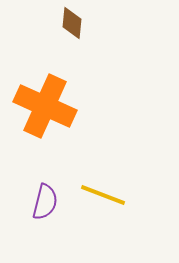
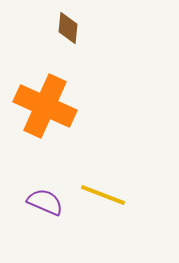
brown diamond: moved 4 px left, 5 px down
purple semicircle: rotated 81 degrees counterclockwise
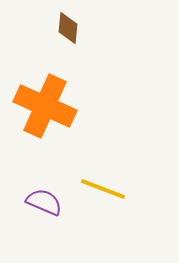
yellow line: moved 6 px up
purple semicircle: moved 1 px left
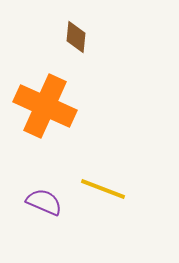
brown diamond: moved 8 px right, 9 px down
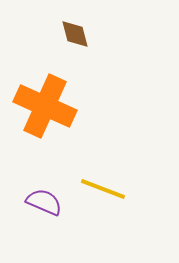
brown diamond: moved 1 px left, 3 px up; rotated 20 degrees counterclockwise
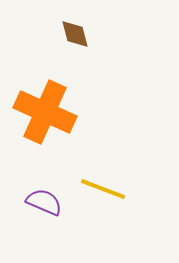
orange cross: moved 6 px down
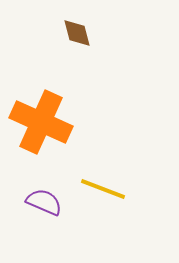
brown diamond: moved 2 px right, 1 px up
orange cross: moved 4 px left, 10 px down
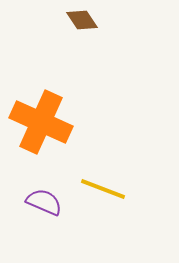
brown diamond: moved 5 px right, 13 px up; rotated 20 degrees counterclockwise
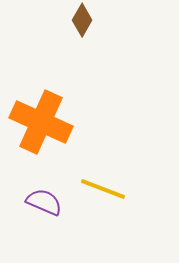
brown diamond: rotated 64 degrees clockwise
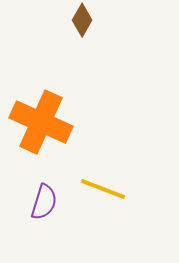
purple semicircle: rotated 84 degrees clockwise
